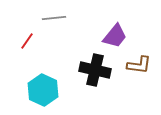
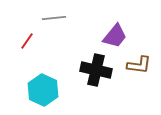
black cross: moved 1 px right
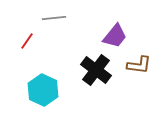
black cross: rotated 24 degrees clockwise
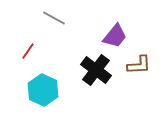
gray line: rotated 35 degrees clockwise
red line: moved 1 px right, 10 px down
brown L-shape: rotated 10 degrees counterclockwise
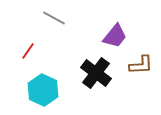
brown L-shape: moved 2 px right
black cross: moved 3 px down
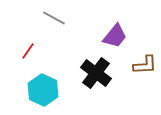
brown L-shape: moved 4 px right
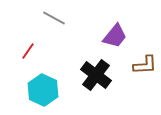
black cross: moved 2 px down
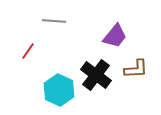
gray line: moved 3 px down; rotated 25 degrees counterclockwise
brown L-shape: moved 9 px left, 4 px down
cyan hexagon: moved 16 px right
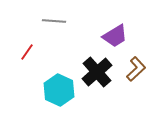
purple trapezoid: rotated 20 degrees clockwise
red line: moved 1 px left, 1 px down
brown L-shape: rotated 40 degrees counterclockwise
black cross: moved 1 px right, 3 px up; rotated 12 degrees clockwise
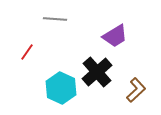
gray line: moved 1 px right, 2 px up
brown L-shape: moved 21 px down
cyan hexagon: moved 2 px right, 2 px up
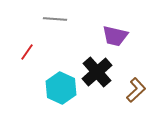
purple trapezoid: rotated 44 degrees clockwise
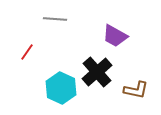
purple trapezoid: rotated 16 degrees clockwise
brown L-shape: rotated 55 degrees clockwise
